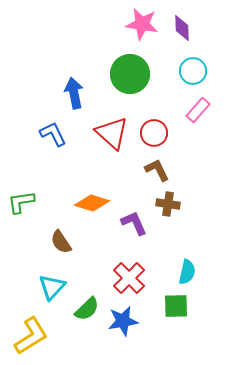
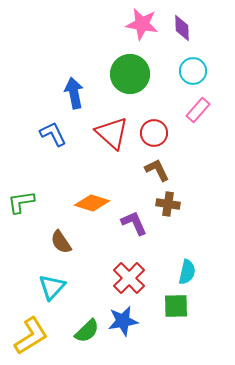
green semicircle: moved 22 px down
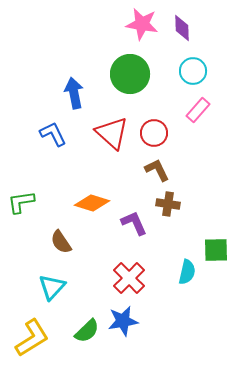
green square: moved 40 px right, 56 px up
yellow L-shape: moved 1 px right, 2 px down
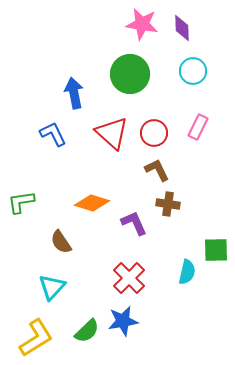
pink rectangle: moved 17 px down; rotated 15 degrees counterclockwise
yellow L-shape: moved 4 px right
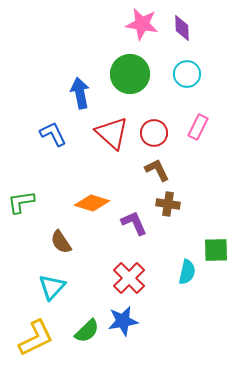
cyan circle: moved 6 px left, 3 px down
blue arrow: moved 6 px right
yellow L-shape: rotated 6 degrees clockwise
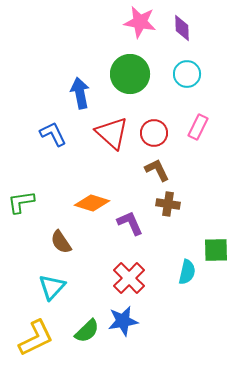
pink star: moved 2 px left, 2 px up
purple L-shape: moved 4 px left
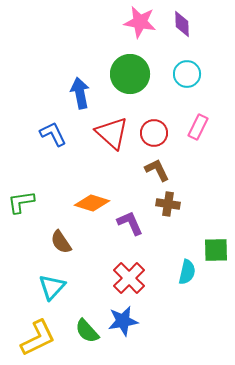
purple diamond: moved 4 px up
green semicircle: rotated 92 degrees clockwise
yellow L-shape: moved 2 px right
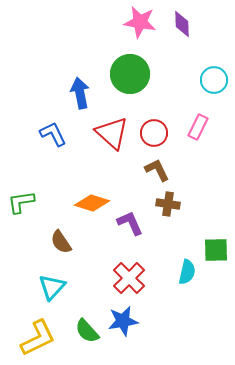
cyan circle: moved 27 px right, 6 px down
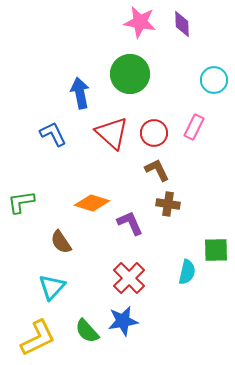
pink rectangle: moved 4 px left
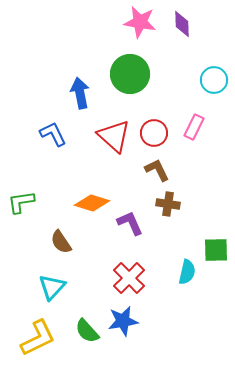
red triangle: moved 2 px right, 3 px down
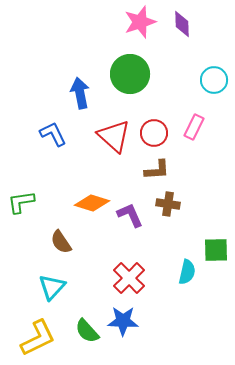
pink star: rotated 28 degrees counterclockwise
brown L-shape: rotated 112 degrees clockwise
purple L-shape: moved 8 px up
blue star: rotated 12 degrees clockwise
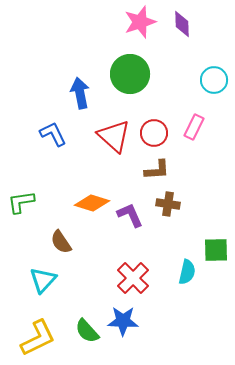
red cross: moved 4 px right
cyan triangle: moved 9 px left, 7 px up
